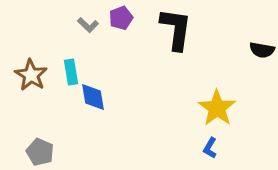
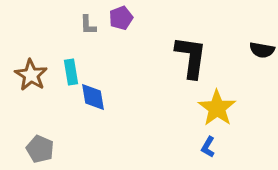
gray L-shape: rotated 45 degrees clockwise
black L-shape: moved 15 px right, 28 px down
blue L-shape: moved 2 px left, 1 px up
gray pentagon: moved 3 px up
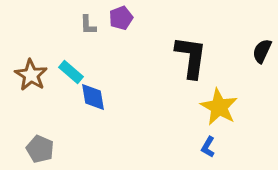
black semicircle: moved 1 px down; rotated 105 degrees clockwise
cyan rectangle: rotated 40 degrees counterclockwise
yellow star: moved 2 px right, 1 px up; rotated 6 degrees counterclockwise
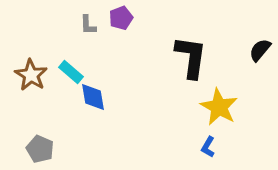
black semicircle: moved 2 px left, 1 px up; rotated 15 degrees clockwise
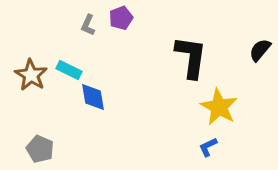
gray L-shape: rotated 25 degrees clockwise
cyan rectangle: moved 2 px left, 2 px up; rotated 15 degrees counterclockwise
blue L-shape: rotated 35 degrees clockwise
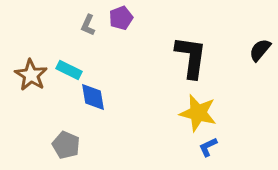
yellow star: moved 21 px left, 6 px down; rotated 15 degrees counterclockwise
gray pentagon: moved 26 px right, 4 px up
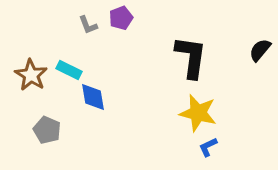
gray L-shape: rotated 45 degrees counterclockwise
gray pentagon: moved 19 px left, 15 px up
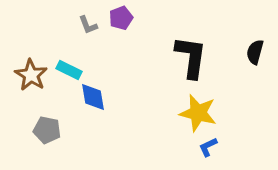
black semicircle: moved 5 px left, 2 px down; rotated 25 degrees counterclockwise
gray pentagon: rotated 12 degrees counterclockwise
